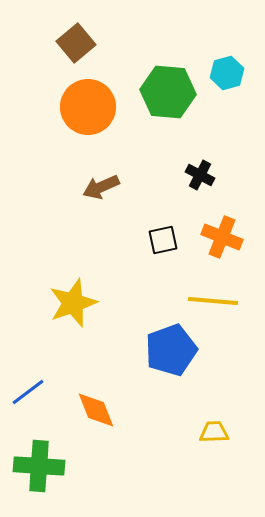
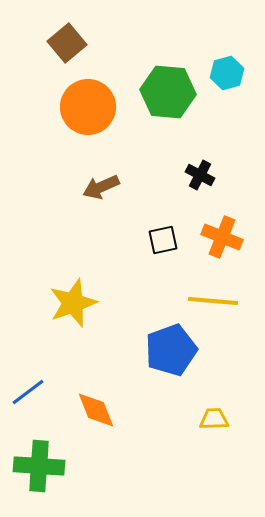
brown square: moved 9 px left
yellow trapezoid: moved 13 px up
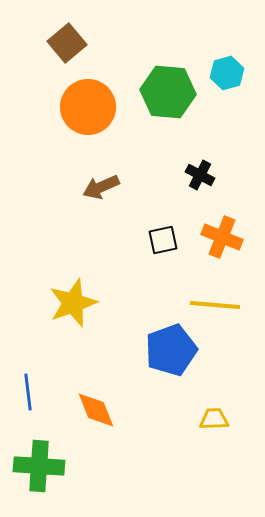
yellow line: moved 2 px right, 4 px down
blue line: rotated 60 degrees counterclockwise
